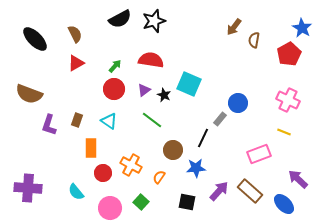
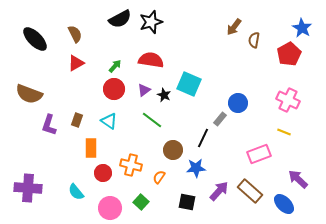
black star at (154, 21): moved 3 px left, 1 px down
orange cross at (131, 165): rotated 15 degrees counterclockwise
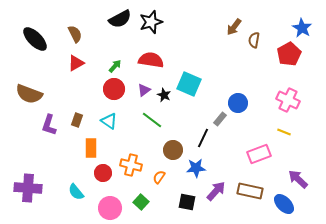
purple arrow at (219, 191): moved 3 px left
brown rectangle at (250, 191): rotated 30 degrees counterclockwise
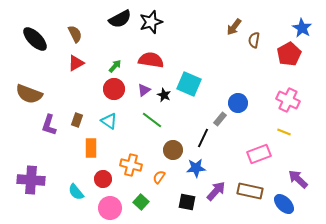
red circle at (103, 173): moved 6 px down
purple cross at (28, 188): moved 3 px right, 8 px up
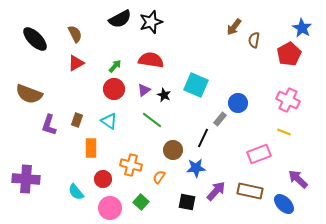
cyan square at (189, 84): moved 7 px right, 1 px down
purple cross at (31, 180): moved 5 px left, 1 px up
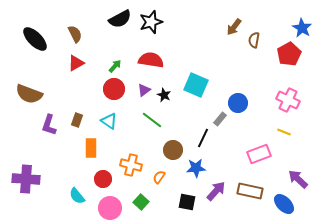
cyan semicircle at (76, 192): moved 1 px right, 4 px down
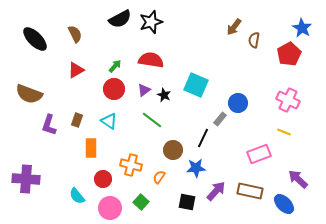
red triangle at (76, 63): moved 7 px down
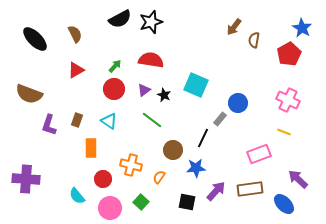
brown rectangle at (250, 191): moved 2 px up; rotated 20 degrees counterclockwise
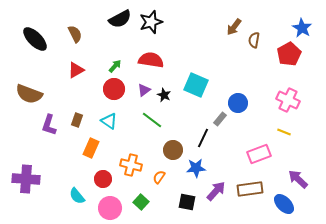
orange rectangle at (91, 148): rotated 24 degrees clockwise
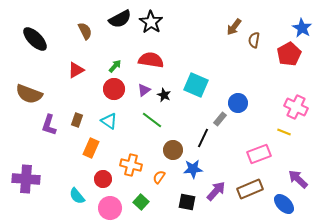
black star at (151, 22): rotated 20 degrees counterclockwise
brown semicircle at (75, 34): moved 10 px right, 3 px up
pink cross at (288, 100): moved 8 px right, 7 px down
blue star at (196, 168): moved 3 px left, 1 px down
brown rectangle at (250, 189): rotated 15 degrees counterclockwise
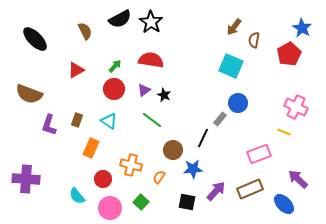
cyan square at (196, 85): moved 35 px right, 19 px up
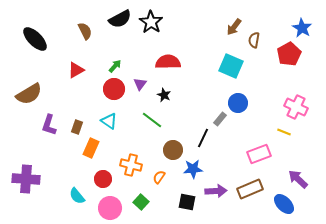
red semicircle at (151, 60): moved 17 px right, 2 px down; rotated 10 degrees counterclockwise
purple triangle at (144, 90): moved 4 px left, 6 px up; rotated 16 degrees counterclockwise
brown semicircle at (29, 94): rotated 52 degrees counterclockwise
brown rectangle at (77, 120): moved 7 px down
purple arrow at (216, 191): rotated 45 degrees clockwise
